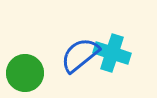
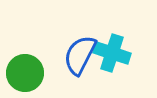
blue semicircle: rotated 24 degrees counterclockwise
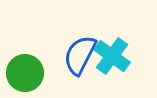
cyan cross: moved 3 px down; rotated 18 degrees clockwise
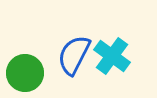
blue semicircle: moved 6 px left
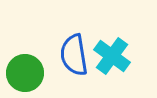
blue semicircle: rotated 36 degrees counterclockwise
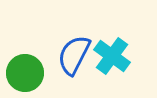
blue semicircle: rotated 36 degrees clockwise
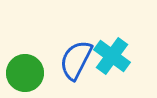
blue semicircle: moved 2 px right, 5 px down
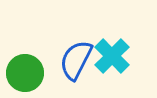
cyan cross: rotated 9 degrees clockwise
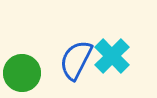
green circle: moved 3 px left
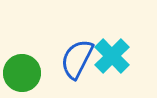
blue semicircle: moved 1 px right, 1 px up
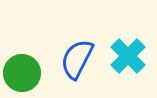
cyan cross: moved 16 px right
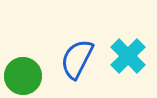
green circle: moved 1 px right, 3 px down
